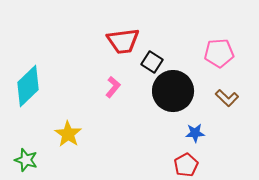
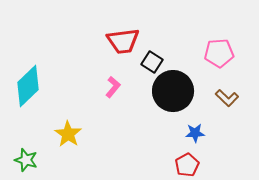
red pentagon: moved 1 px right
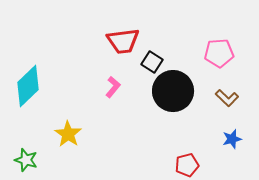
blue star: moved 37 px right, 6 px down; rotated 12 degrees counterclockwise
red pentagon: rotated 15 degrees clockwise
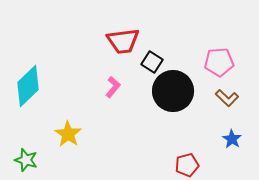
pink pentagon: moved 9 px down
blue star: rotated 24 degrees counterclockwise
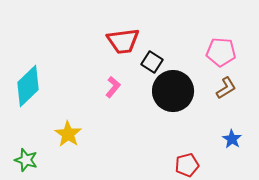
pink pentagon: moved 2 px right, 10 px up; rotated 8 degrees clockwise
brown L-shape: moved 1 px left, 10 px up; rotated 75 degrees counterclockwise
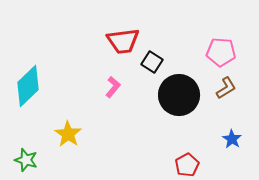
black circle: moved 6 px right, 4 px down
red pentagon: rotated 15 degrees counterclockwise
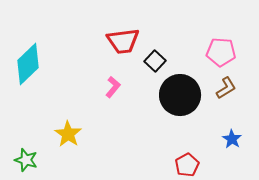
black square: moved 3 px right, 1 px up; rotated 10 degrees clockwise
cyan diamond: moved 22 px up
black circle: moved 1 px right
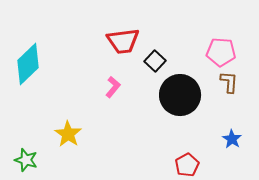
brown L-shape: moved 3 px right, 6 px up; rotated 55 degrees counterclockwise
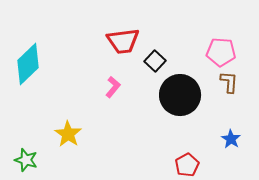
blue star: moved 1 px left
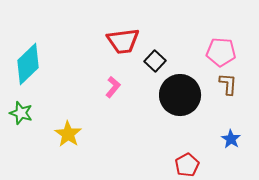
brown L-shape: moved 1 px left, 2 px down
green star: moved 5 px left, 47 px up
